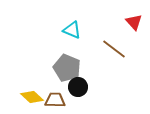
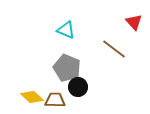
cyan triangle: moved 6 px left
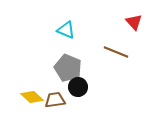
brown line: moved 2 px right, 3 px down; rotated 15 degrees counterclockwise
gray pentagon: moved 1 px right
brown trapezoid: rotated 10 degrees counterclockwise
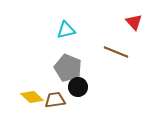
cyan triangle: rotated 36 degrees counterclockwise
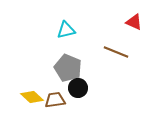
red triangle: rotated 24 degrees counterclockwise
black circle: moved 1 px down
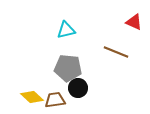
gray pentagon: rotated 16 degrees counterclockwise
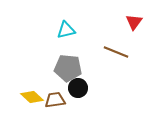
red triangle: rotated 42 degrees clockwise
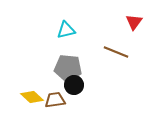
black circle: moved 4 px left, 3 px up
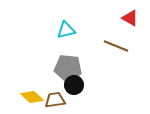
red triangle: moved 4 px left, 4 px up; rotated 36 degrees counterclockwise
brown line: moved 6 px up
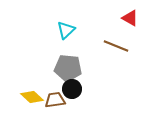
cyan triangle: rotated 30 degrees counterclockwise
black circle: moved 2 px left, 4 px down
